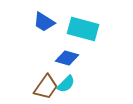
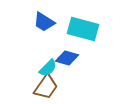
cyan semicircle: moved 18 px left, 16 px up
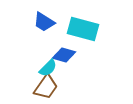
blue diamond: moved 3 px left, 3 px up
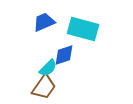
blue trapezoid: rotated 125 degrees clockwise
blue diamond: rotated 35 degrees counterclockwise
brown trapezoid: moved 2 px left
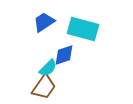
blue trapezoid: rotated 10 degrees counterclockwise
